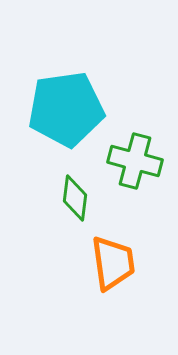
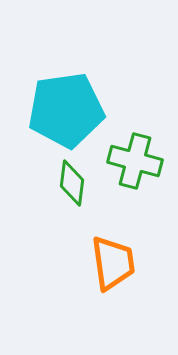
cyan pentagon: moved 1 px down
green diamond: moved 3 px left, 15 px up
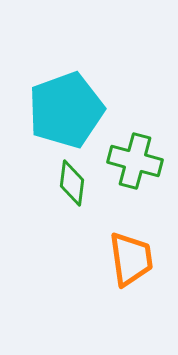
cyan pentagon: rotated 12 degrees counterclockwise
orange trapezoid: moved 18 px right, 4 px up
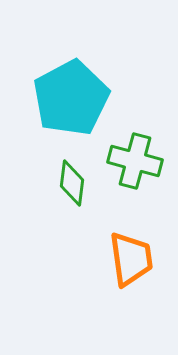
cyan pentagon: moved 5 px right, 12 px up; rotated 8 degrees counterclockwise
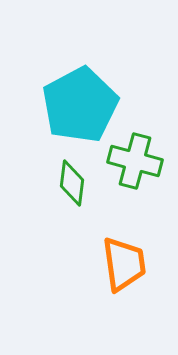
cyan pentagon: moved 9 px right, 7 px down
orange trapezoid: moved 7 px left, 5 px down
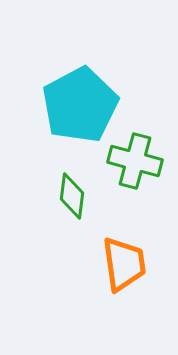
green diamond: moved 13 px down
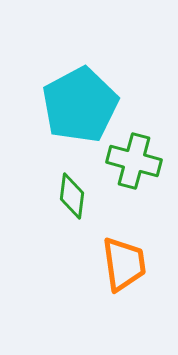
green cross: moved 1 px left
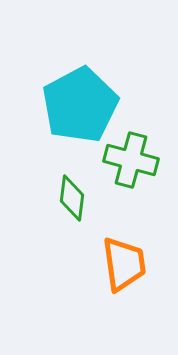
green cross: moved 3 px left, 1 px up
green diamond: moved 2 px down
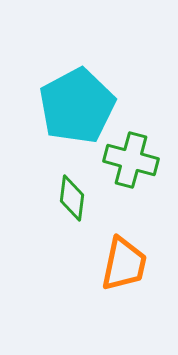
cyan pentagon: moved 3 px left, 1 px down
orange trapezoid: rotated 20 degrees clockwise
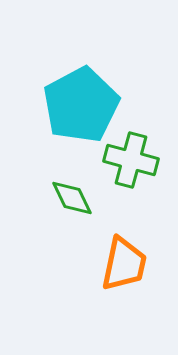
cyan pentagon: moved 4 px right, 1 px up
green diamond: rotated 33 degrees counterclockwise
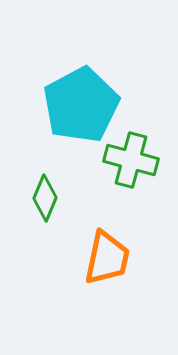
green diamond: moved 27 px left; rotated 48 degrees clockwise
orange trapezoid: moved 17 px left, 6 px up
